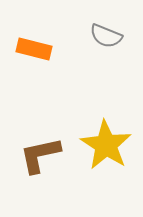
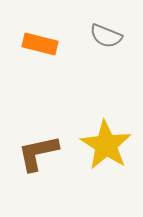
orange rectangle: moved 6 px right, 5 px up
brown L-shape: moved 2 px left, 2 px up
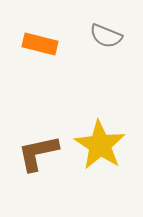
yellow star: moved 6 px left
